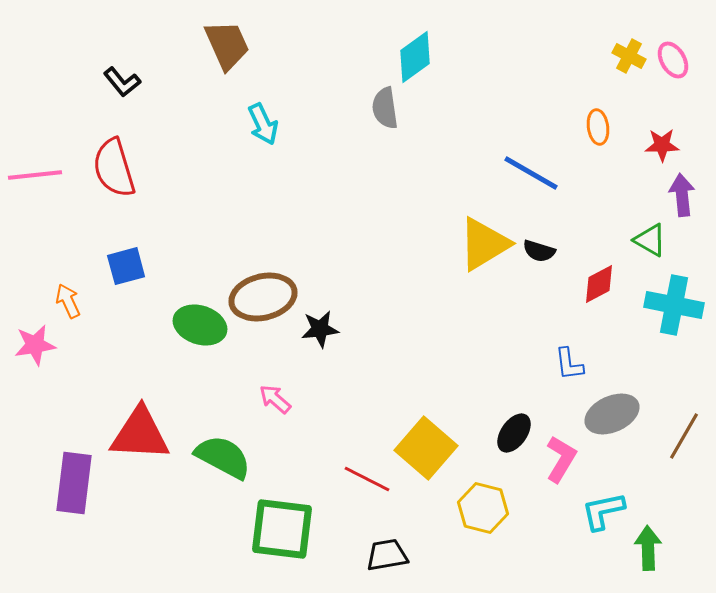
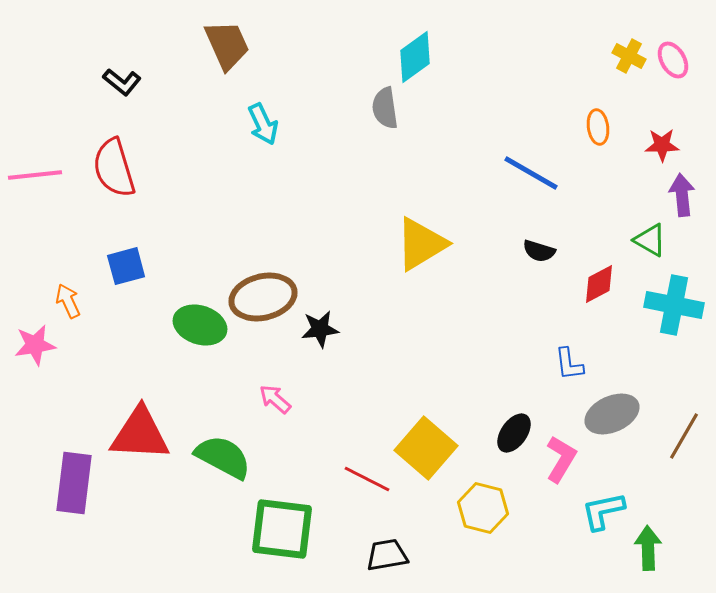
black L-shape: rotated 12 degrees counterclockwise
yellow triangle: moved 63 px left
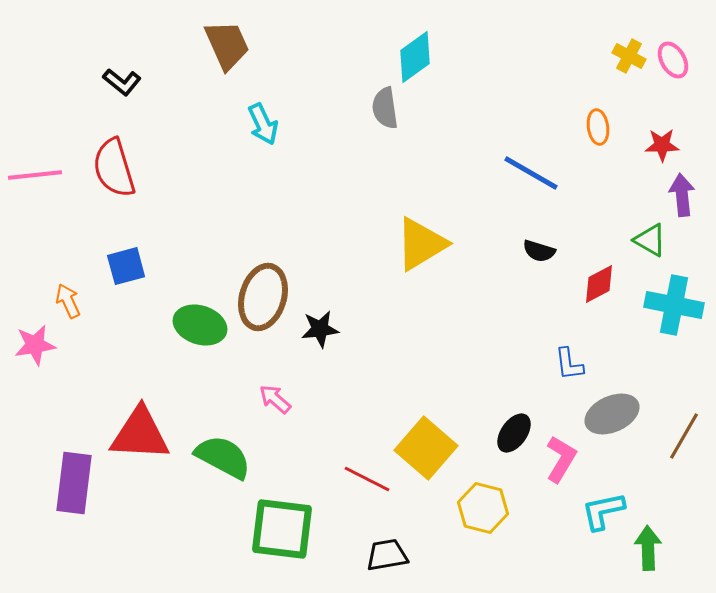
brown ellipse: rotated 60 degrees counterclockwise
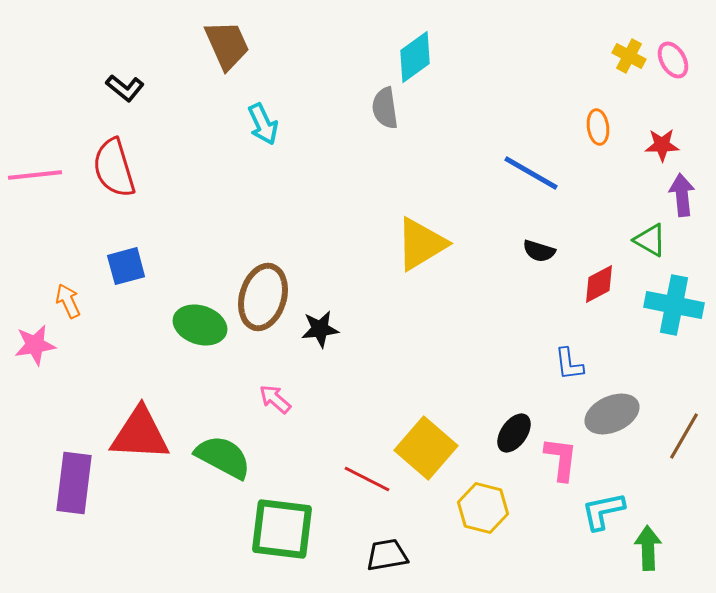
black L-shape: moved 3 px right, 6 px down
pink L-shape: rotated 24 degrees counterclockwise
